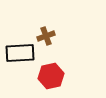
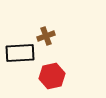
red hexagon: moved 1 px right
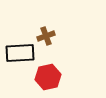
red hexagon: moved 4 px left, 1 px down
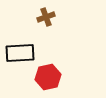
brown cross: moved 19 px up
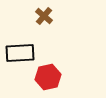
brown cross: moved 2 px left, 1 px up; rotated 30 degrees counterclockwise
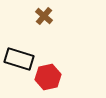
black rectangle: moved 1 px left, 6 px down; rotated 20 degrees clockwise
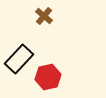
black rectangle: rotated 64 degrees counterclockwise
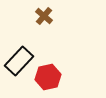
black rectangle: moved 2 px down
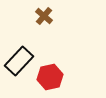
red hexagon: moved 2 px right
